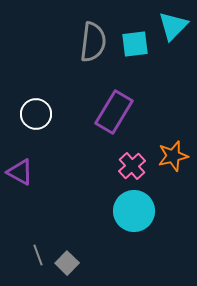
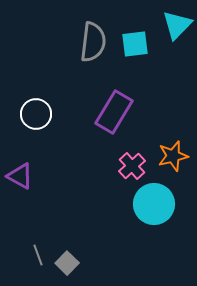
cyan triangle: moved 4 px right, 1 px up
purple triangle: moved 4 px down
cyan circle: moved 20 px right, 7 px up
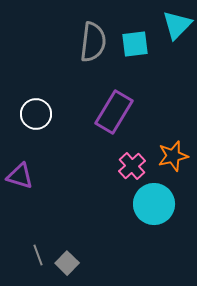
purple triangle: rotated 12 degrees counterclockwise
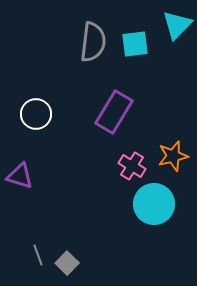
pink cross: rotated 16 degrees counterclockwise
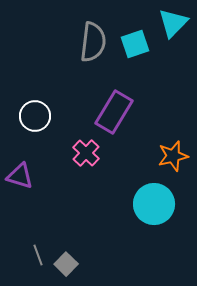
cyan triangle: moved 4 px left, 2 px up
cyan square: rotated 12 degrees counterclockwise
white circle: moved 1 px left, 2 px down
pink cross: moved 46 px left, 13 px up; rotated 12 degrees clockwise
gray square: moved 1 px left, 1 px down
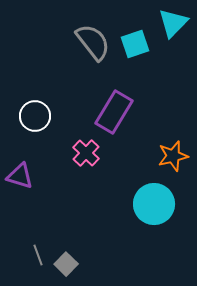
gray semicircle: rotated 45 degrees counterclockwise
